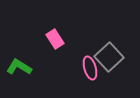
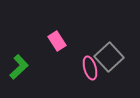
pink rectangle: moved 2 px right, 2 px down
green L-shape: rotated 105 degrees clockwise
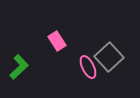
pink ellipse: moved 2 px left, 1 px up; rotated 10 degrees counterclockwise
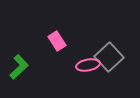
pink ellipse: moved 2 px up; rotated 75 degrees counterclockwise
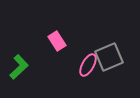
gray square: rotated 20 degrees clockwise
pink ellipse: rotated 50 degrees counterclockwise
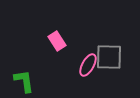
gray square: rotated 24 degrees clockwise
green L-shape: moved 5 px right, 14 px down; rotated 55 degrees counterclockwise
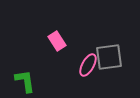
gray square: rotated 8 degrees counterclockwise
green L-shape: moved 1 px right
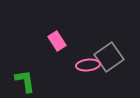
gray square: rotated 28 degrees counterclockwise
pink ellipse: rotated 55 degrees clockwise
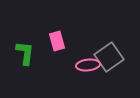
pink rectangle: rotated 18 degrees clockwise
green L-shape: moved 28 px up; rotated 15 degrees clockwise
